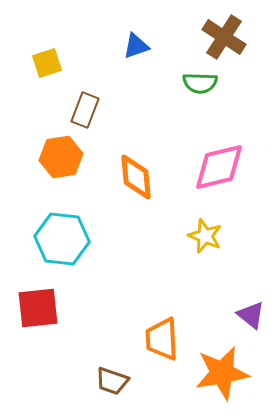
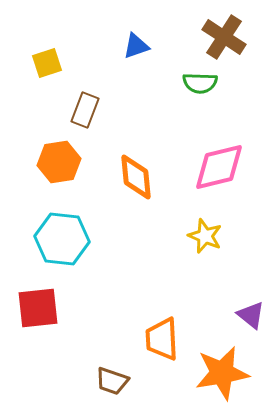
orange hexagon: moved 2 px left, 5 px down
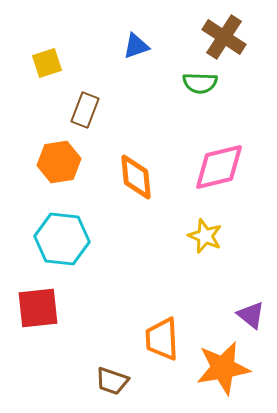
orange star: moved 1 px right, 5 px up
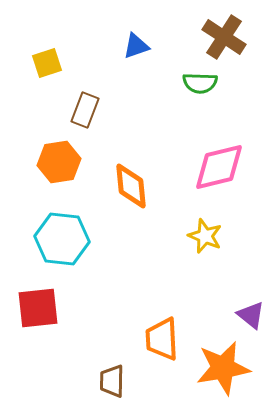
orange diamond: moved 5 px left, 9 px down
brown trapezoid: rotated 72 degrees clockwise
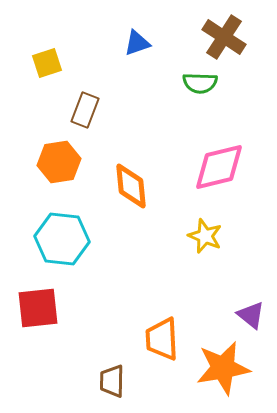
blue triangle: moved 1 px right, 3 px up
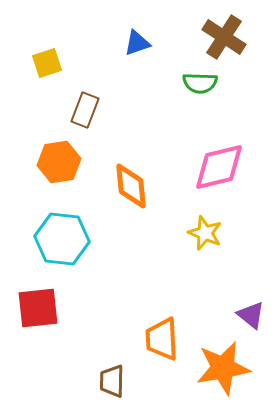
yellow star: moved 3 px up
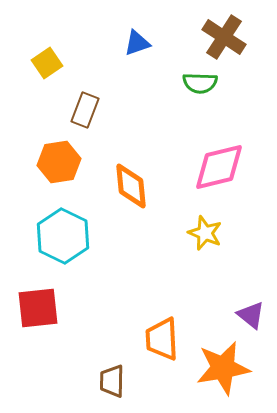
yellow square: rotated 16 degrees counterclockwise
cyan hexagon: moved 1 px right, 3 px up; rotated 20 degrees clockwise
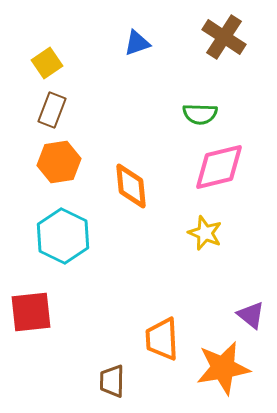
green semicircle: moved 31 px down
brown rectangle: moved 33 px left
red square: moved 7 px left, 4 px down
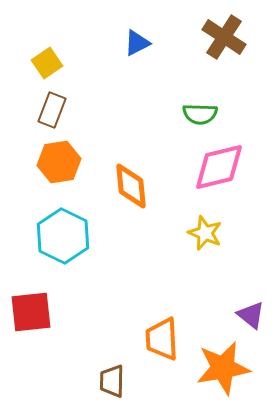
blue triangle: rotated 8 degrees counterclockwise
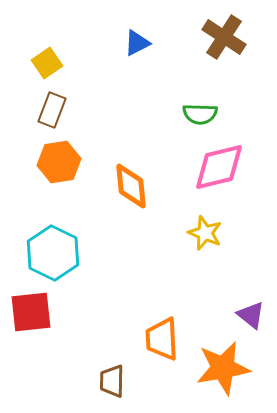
cyan hexagon: moved 10 px left, 17 px down
